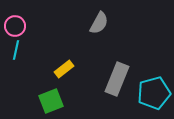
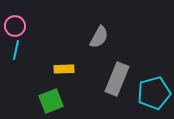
gray semicircle: moved 14 px down
yellow rectangle: rotated 36 degrees clockwise
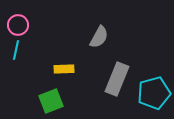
pink circle: moved 3 px right, 1 px up
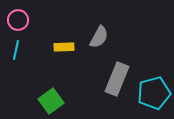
pink circle: moved 5 px up
yellow rectangle: moved 22 px up
green square: rotated 15 degrees counterclockwise
